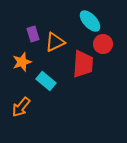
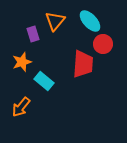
orange triangle: moved 21 px up; rotated 25 degrees counterclockwise
cyan rectangle: moved 2 px left
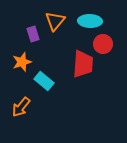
cyan ellipse: rotated 45 degrees counterclockwise
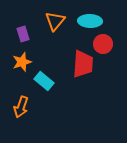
purple rectangle: moved 10 px left
orange arrow: rotated 20 degrees counterclockwise
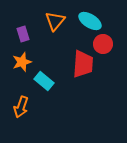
cyan ellipse: rotated 30 degrees clockwise
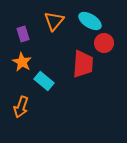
orange triangle: moved 1 px left
red circle: moved 1 px right, 1 px up
orange star: rotated 24 degrees counterclockwise
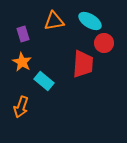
orange triangle: rotated 40 degrees clockwise
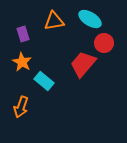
cyan ellipse: moved 2 px up
red trapezoid: rotated 144 degrees counterclockwise
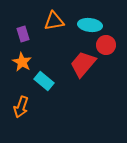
cyan ellipse: moved 6 px down; rotated 25 degrees counterclockwise
red circle: moved 2 px right, 2 px down
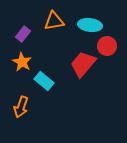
purple rectangle: rotated 56 degrees clockwise
red circle: moved 1 px right, 1 px down
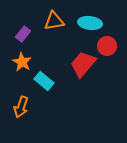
cyan ellipse: moved 2 px up
